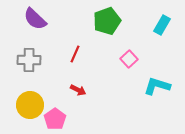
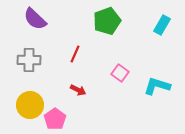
pink square: moved 9 px left, 14 px down; rotated 12 degrees counterclockwise
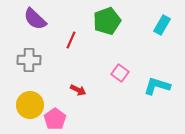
red line: moved 4 px left, 14 px up
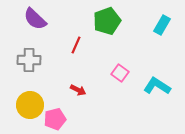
red line: moved 5 px right, 5 px down
cyan L-shape: rotated 16 degrees clockwise
pink pentagon: rotated 20 degrees clockwise
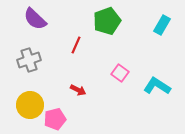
gray cross: rotated 20 degrees counterclockwise
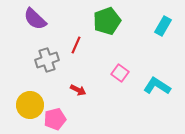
cyan rectangle: moved 1 px right, 1 px down
gray cross: moved 18 px right
